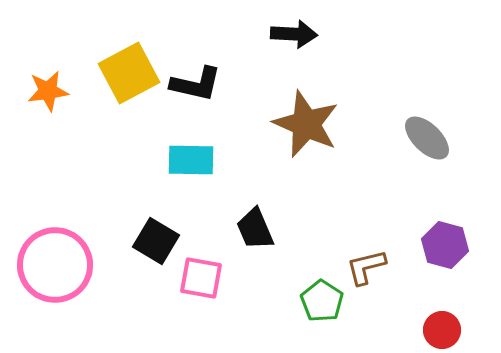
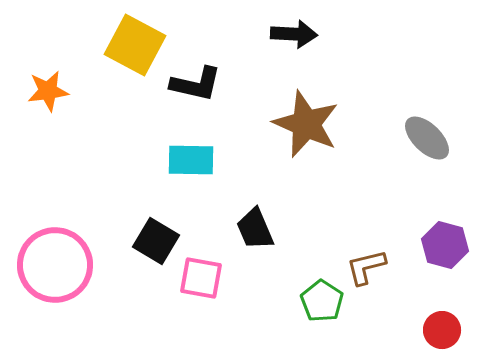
yellow square: moved 6 px right, 28 px up; rotated 34 degrees counterclockwise
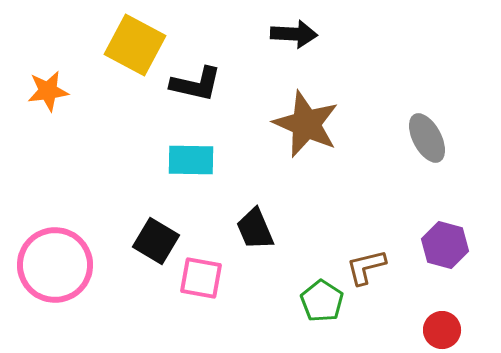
gray ellipse: rotated 18 degrees clockwise
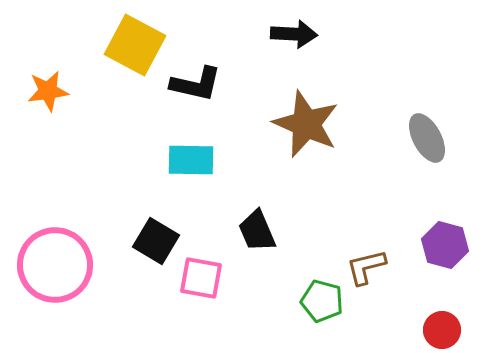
black trapezoid: moved 2 px right, 2 px down
green pentagon: rotated 18 degrees counterclockwise
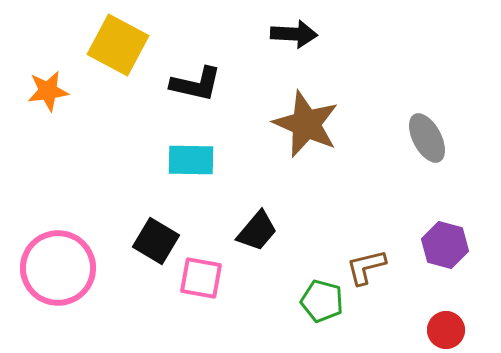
yellow square: moved 17 px left
black trapezoid: rotated 117 degrees counterclockwise
pink circle: moved 3 px right, 3 px down
red circle: moved 4 px right
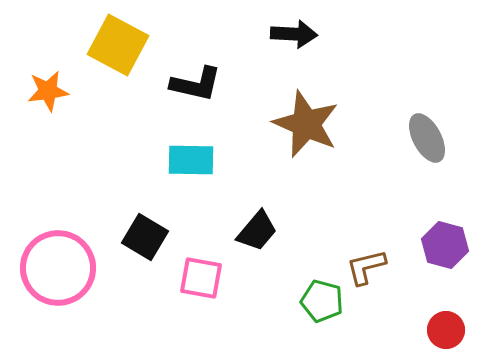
black square: moved 11 px left, 4 px up
